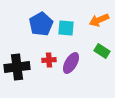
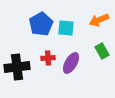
green rectangle: rotated 28 degrees clockwise
red cross: moved 1 px left, 2 px up
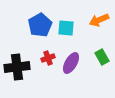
blue pentagon: moved 1 px left, 1 px down
green rectangle: moved 6 px down
red cross: rotated 16 degrees counterclockwise
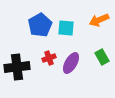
red cross: moved 1 px right
